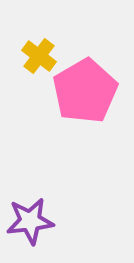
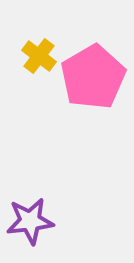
pink pentagon: moved 8 px right, 14 px up
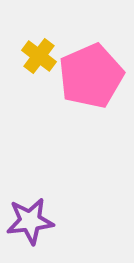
pink pentagon: moved 2 px left, 1 px up; rotated 6 degrees clockwise
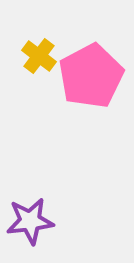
pink pentagon: rotated 4 degrees counterclockwise
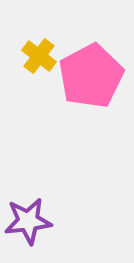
purple star: moved 2 px left
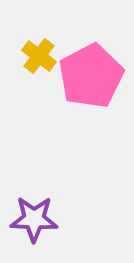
purple star: moved 6 px right, 2 px up; rotated 9 degrees clockwise
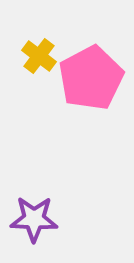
pink pentagon: moved 2 px down
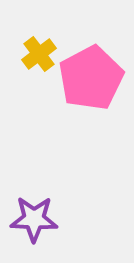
yellow cross: moved 2 px up; rotated 16 degrees clockwise
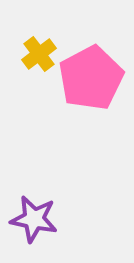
purple star: rotated 9 degrees clockwise
